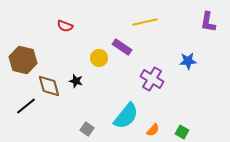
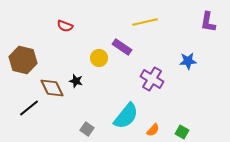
brown diamond: moved 3 px right, 2 px down; rotated 10 degrees counterclockwise
black line: moved 3 px right, 2 px down
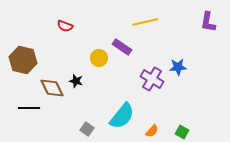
blue star: moved 10 px left, 6 px down
black line: rotated 40 degrees clockwise
cyan semicircle: moved 4 px left
orange semicircle: moved 1 px left, 1 px down
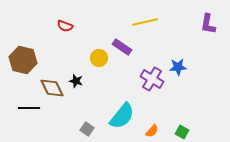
purple L-shape: moved 2 px down
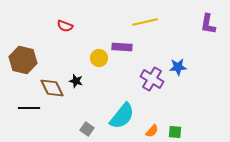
purple rectangle: rotated 30 degrees counterclockwise
green square: moved 7 px left; rotated 24 degrees counterclockwise
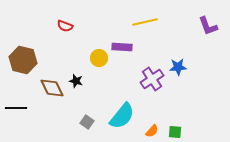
purple L-shape: moved 2 px down; rotated 30 degrees counterclockwise
purple cross: rotated 25 degrees clockwise
black line: moved 13 px left
gray square: moved 7 px up
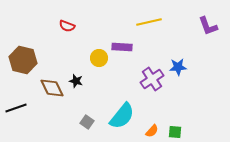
yellow line: moved 4 px right
red semicircle: moved 2 px right
black line: rotated 20 degrees counterclockwise
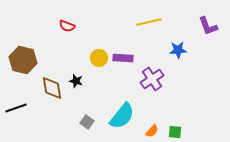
purple rectangle: moved 1 px right, 11 px down
blue star: moved 17 px up
brown diamond: rotated 15 degrees clockwise
